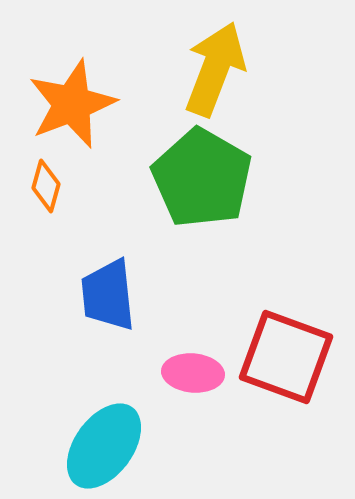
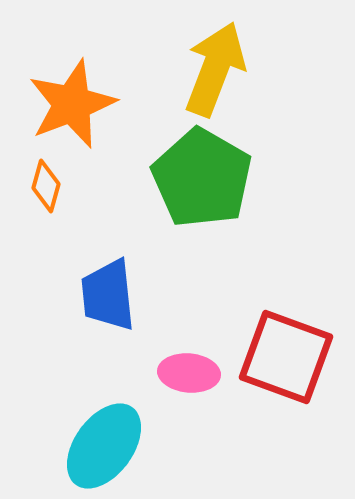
pink ellipse: moved 4 px left
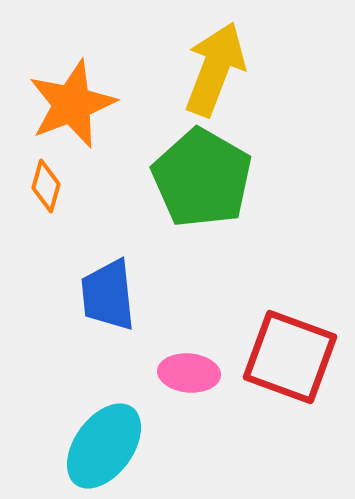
red square: moved 4 px right
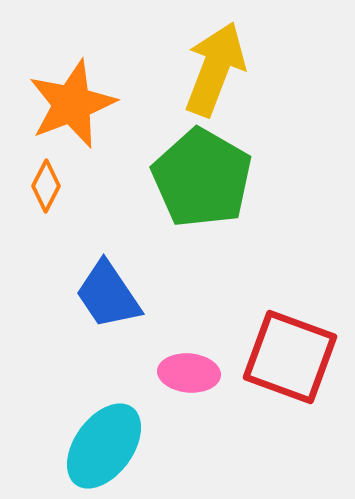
orange diamond: rotated 12 degrees clockwise
blue trapezoid: rotated 28 degrees counterclockwise
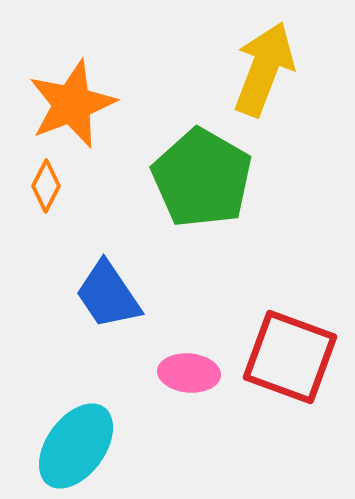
yellow arrow: moved 49 px right
cyan ellipse: moved 28 px left
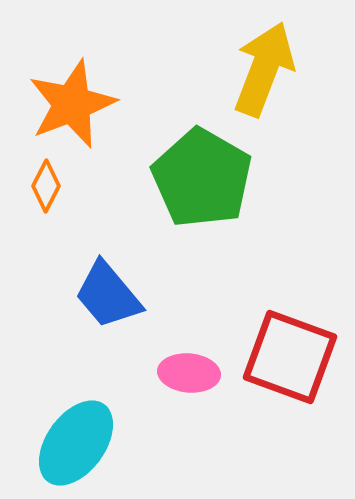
blue trapezoid: rotated 6 degrees counterclockwise
cyan ellipse: moved 3 px up
